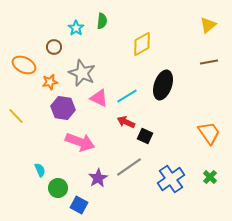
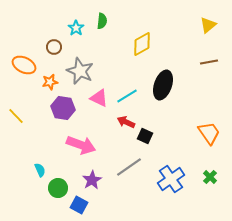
gray star: moved 2 px left, 2 px up
pink arrow: moved 1 px right, 3 px down
purple star: moved 6 px left, 2 px down
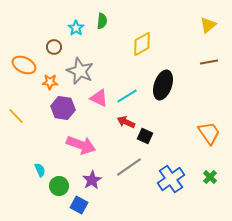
orange star: rotated 14 degrees clockwise
green circle: moved 1 px right, 2 px up
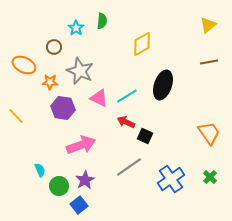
pink arrow: rotated 40 degrees counterclockwise
purple star: moved 7 px left
blue square: rotated 24 degrees clockwise
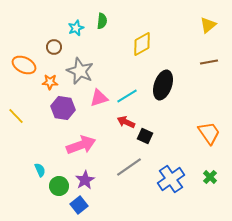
cyan star: rotated 14 degrees clockwise
pink triangle: rotated 42 degrees counterclockwise
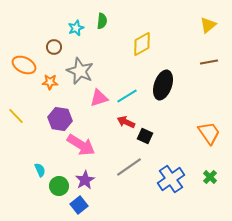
purple hexagon: moved 3 px left, 11 px down
pink arrow: rotated 52 degrees clockwise
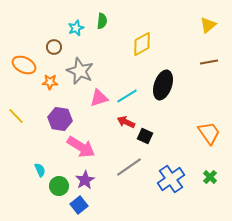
pink arrow: moved 2 px down
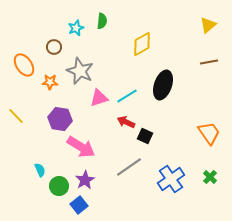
orange ellipse: rotated 30 degrees clockwise
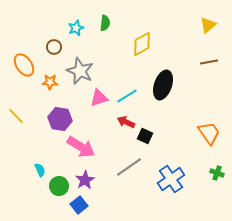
green semicircle: moved 3 px right, 2 px down
green cross: moved 7 px right, 4 px up; rotated 24 degrees counterclockwise
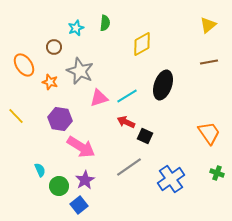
orange star: rotated 14 degrees clockwise
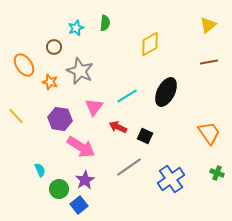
yellow diamond: moved 8 px right
black ellipse: moved 3 px right, 7 px down; rotated 8 degrees clockwise
pink triangle: moved 5 px left, 9 px down; rotated 36 degrees counterclockwise
red arrow: moved 8 px left, 5 px down
green circle: moved 3 px down
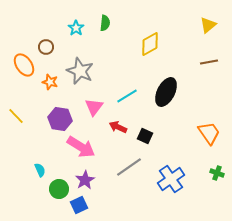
cyan star: rotated 14 degrees counterclockwise
brown circle: moved 8 px left
blue square: rotated 12 degrees clockwise
